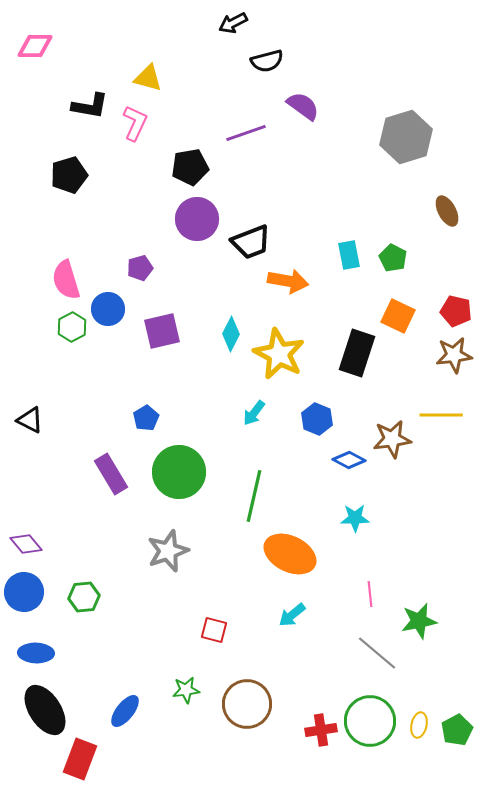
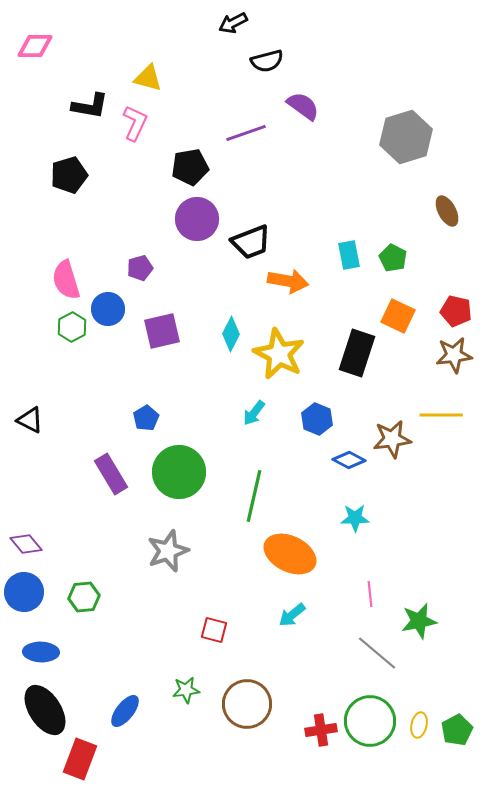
blue ellipse at (36, 653): moved 5 px right, 1 px up
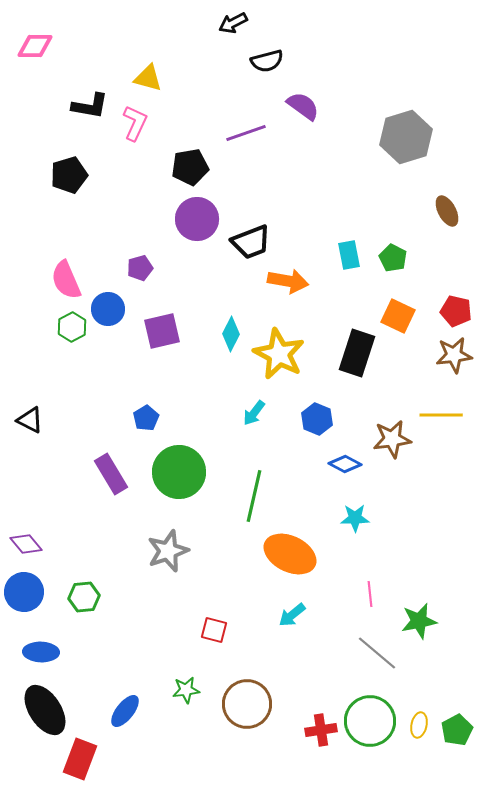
pink semicircle at (66, 280): rotated 6 degrees counterclockwise
blue diamond at (349, 460): moved 4 px left, 4 px down
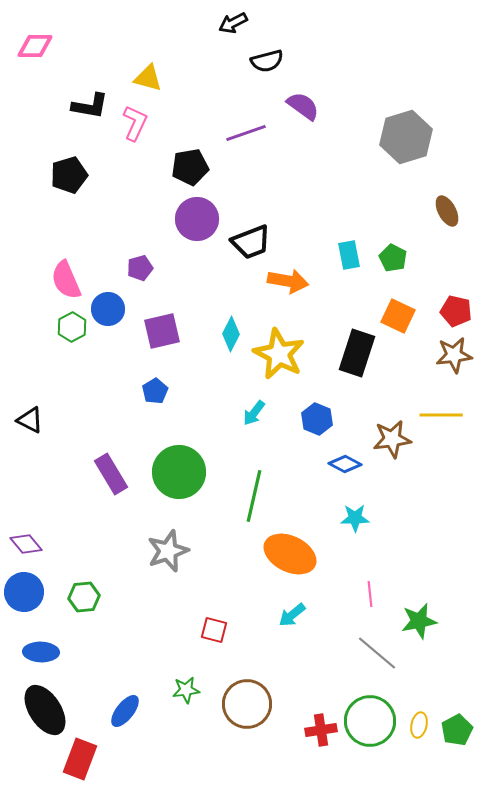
blue pentagon at (146, 418): moved 9 px right, 27 px up
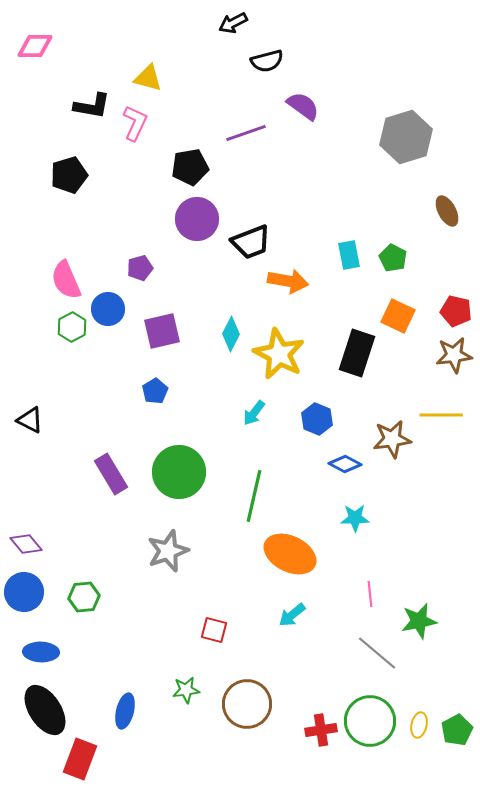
black L-shape at (90, 106): moved 2 px right
blue ellipse at (125, 711): rotated 24 degrees counterclockwise
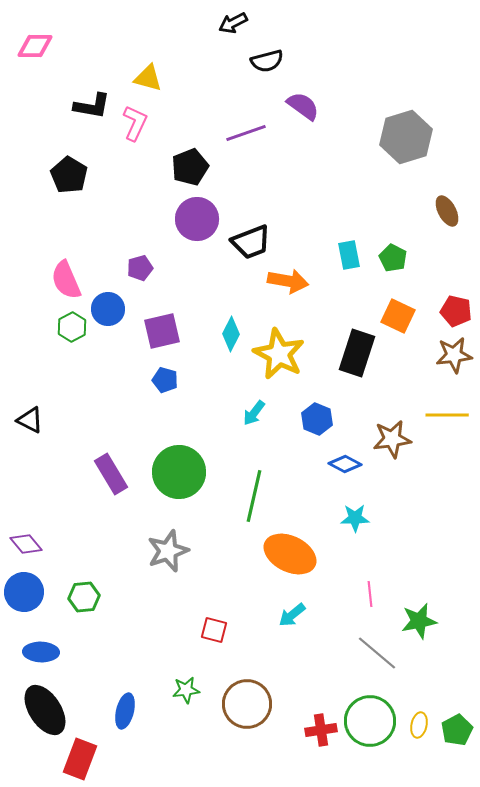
black pentagon at (190, 167): rotated 12 degrees counterclockwise
black pentagon at (69, 175): rotated 24 degrees counterclockwise
blue pentagon at (155, 391): moved 10 px right, 11 px up; rotated 25 degrees counterclockwise
yellow line at (441, 415): moved 6 px right
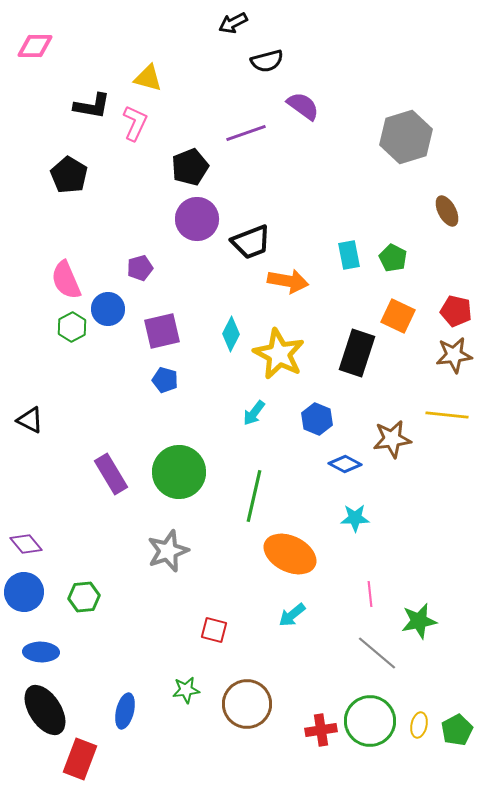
yellow line at (447, 415): rotated 6 degrees clockwise
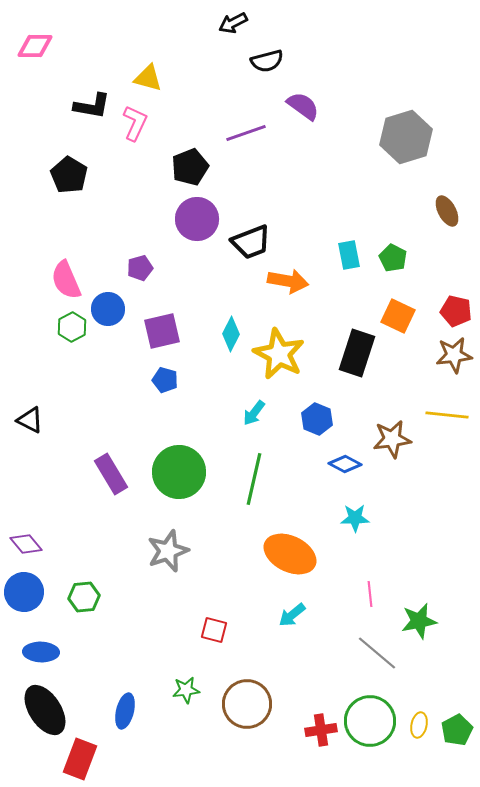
green line at (254, 496): moved 17 px up
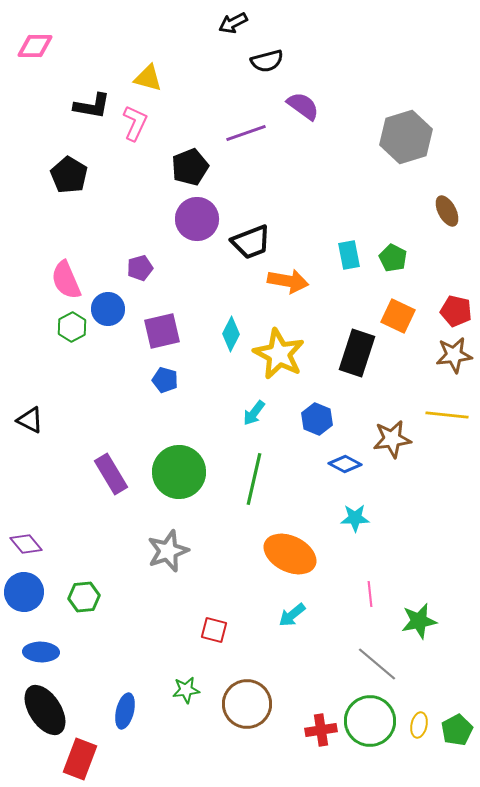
gray line at (377, 653): moved 11 px down
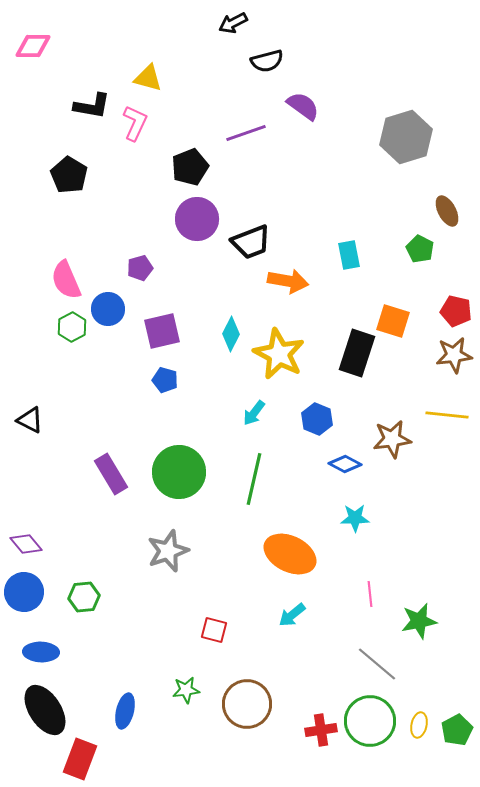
pink diamond at (35, 46): moved 2 px left
green pentagon at (393, 258): moved 27 px right, 9 px up
orange square at (398, 316): moved 5 px left, 5 px down; rotated 8 degrees counterclockwise
